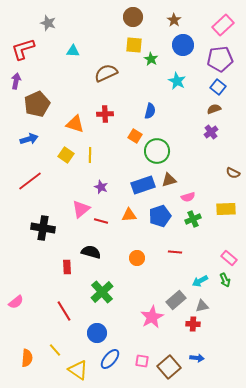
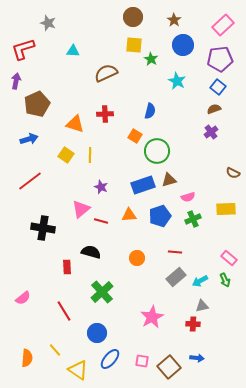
gray rectangle at (176, 300): moved 23 px up
pink semicircle at (16, 302): moved 7 px right, 4 px up
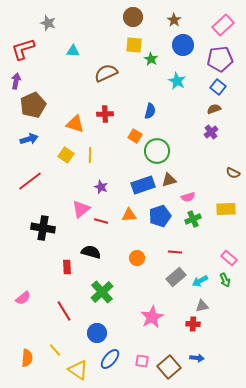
brown pentagon at (37, 104): moved 4 px left, 1 px down
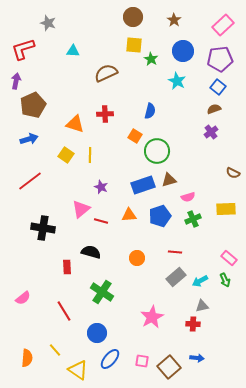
blue circle at (183, 45): moved 6 px down
green cross at (102, 292): rotated 15 degrees counterclockwise
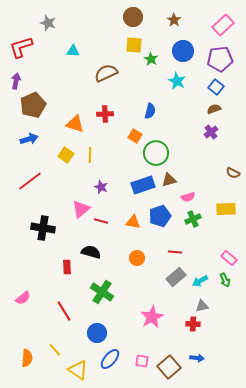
red L-shape at (23, 49): moved 2 px left, 2 px up
blue square at (218, 87): moved 2 px left
green circle at (157, 151): moved 1 px left, 2 px down
orange triangle at (129, 215): moved 4 px right, 7 px down; rotated 14 degrees clockwise
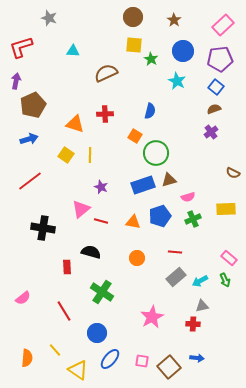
gray star at (48, 23): moved 1 px right, 5 px up
